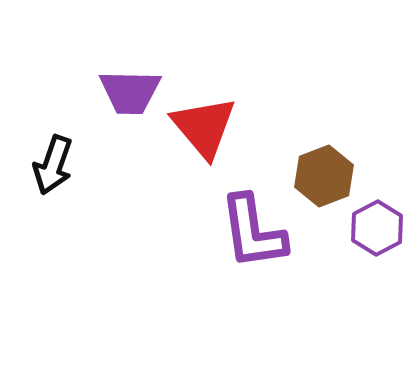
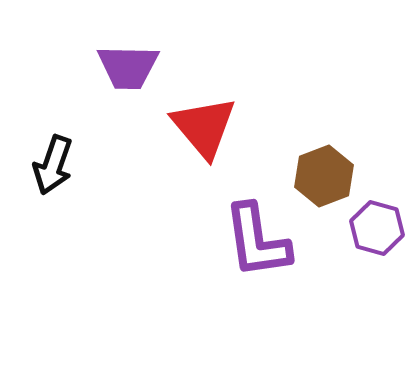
purple trapezoid: moved 2 px left, 25 px up
purple hexagon: rotated 16 degrees counterclockwise
purple L-shape: moved 4 px right, 9 px down
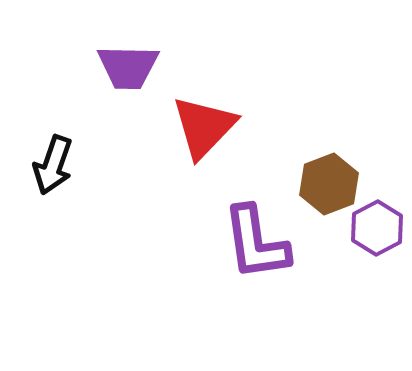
red triangle: rotated 24 degrees clockwise
brown hexagon: moved 5 px right, 8 px down
purple hexagon: rotated 16 degrees clockwise
purple L-shape: moved 1 px left, 2 px down
